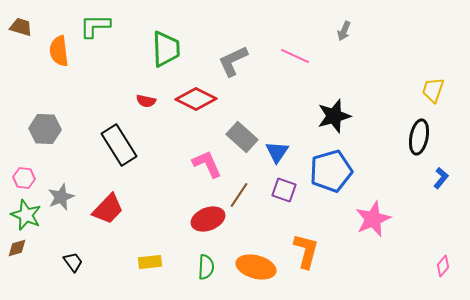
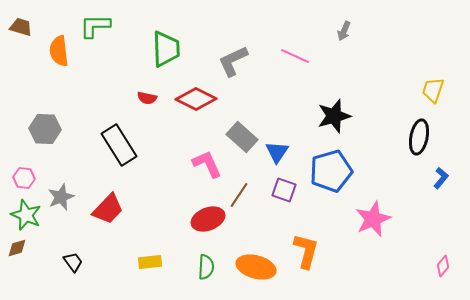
red semicircle: moved 1 px right, 3 px up
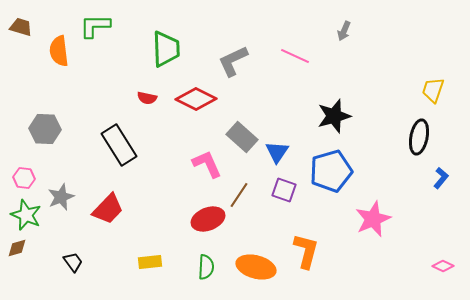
pink diamond: rotated 75 degrees clockwise
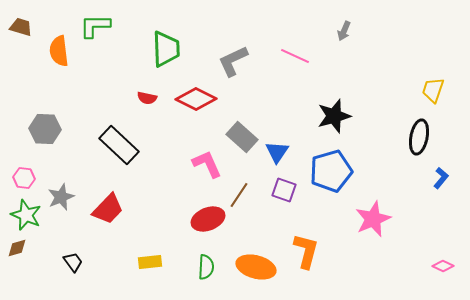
black rectangle: rotated 15 degrees counterclockwise
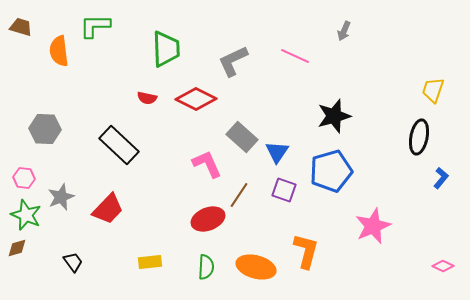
pink star: moved 7 px down
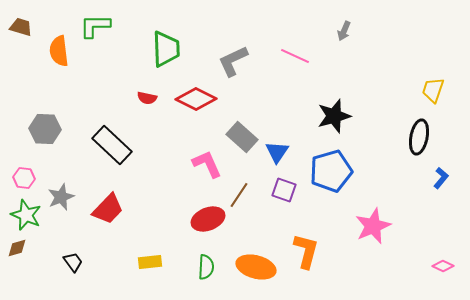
black rectangle: moved 7 px left
